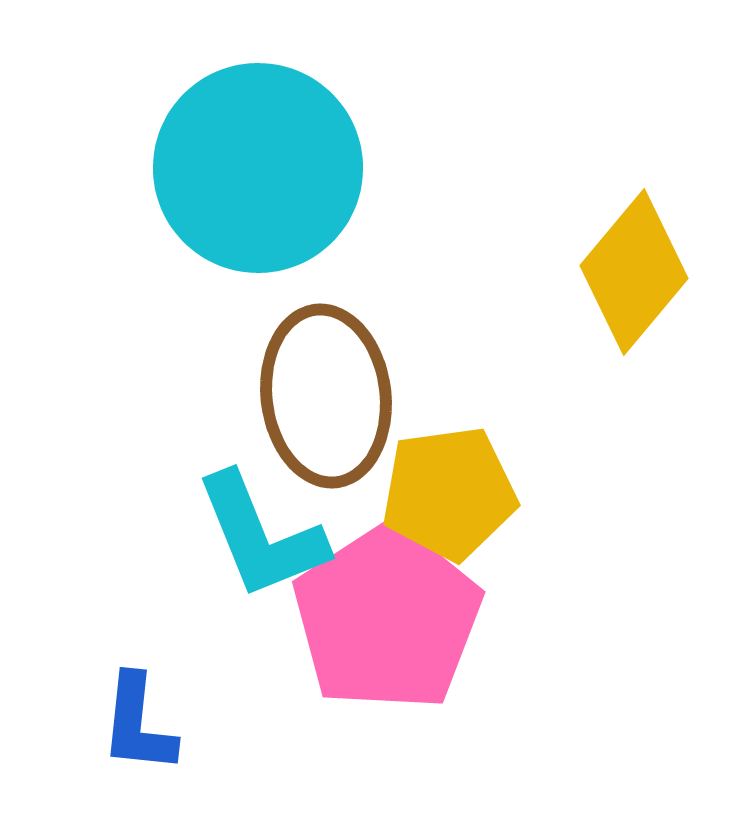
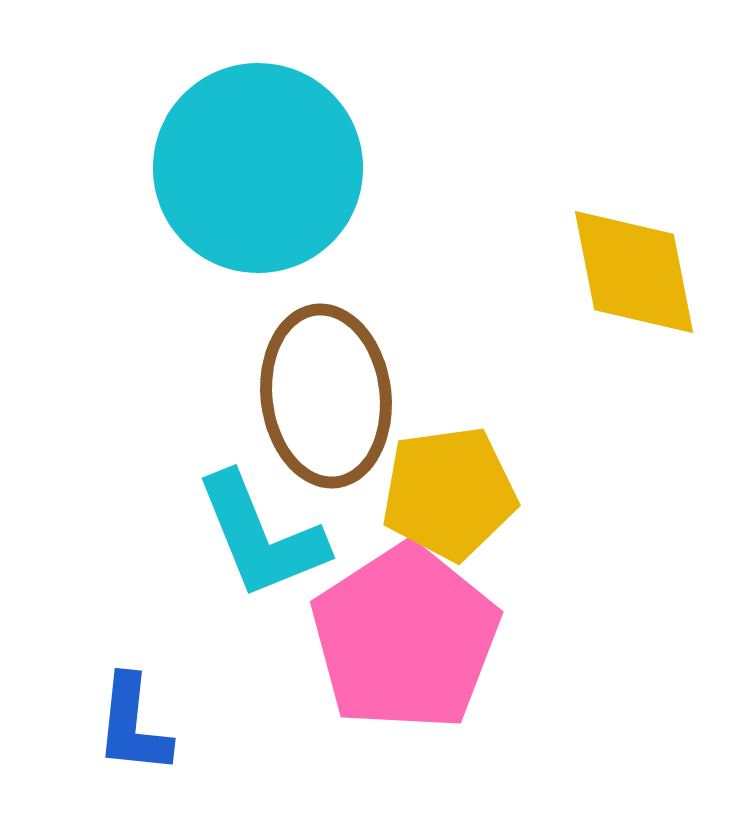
yellow diamond: rotated 51 degrees counterclockwise
pink pentagon: moved 18 px right, 20 px down
blue L-shape: moved 5 px left, 1 px down
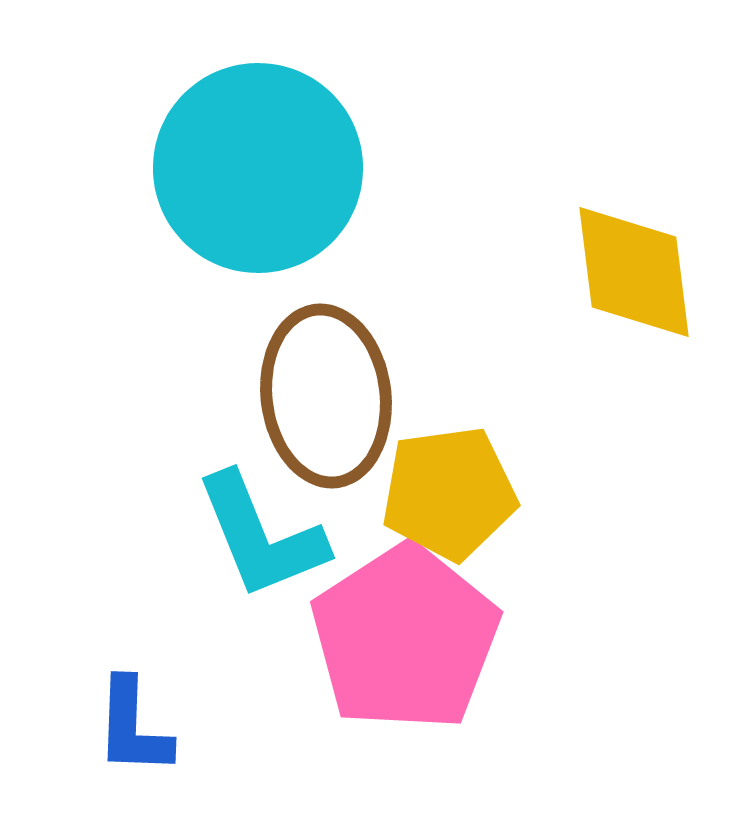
yellow diamond: rotated 4 degrees clockwise
blue L-shape: moved 2 px down; rotated 4 degrees counterclockwise
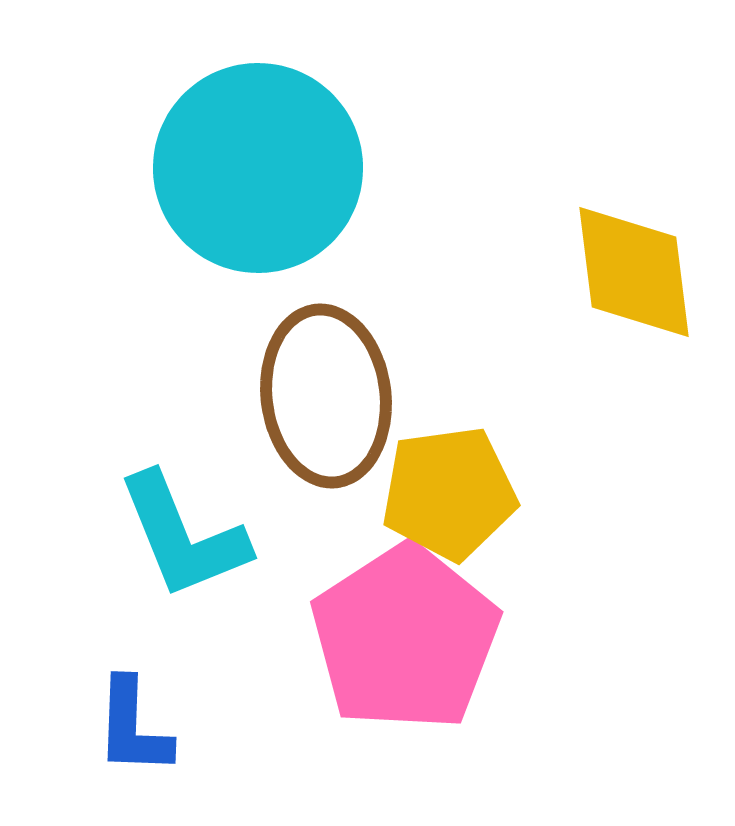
cyan L-shape: moved 78 px left
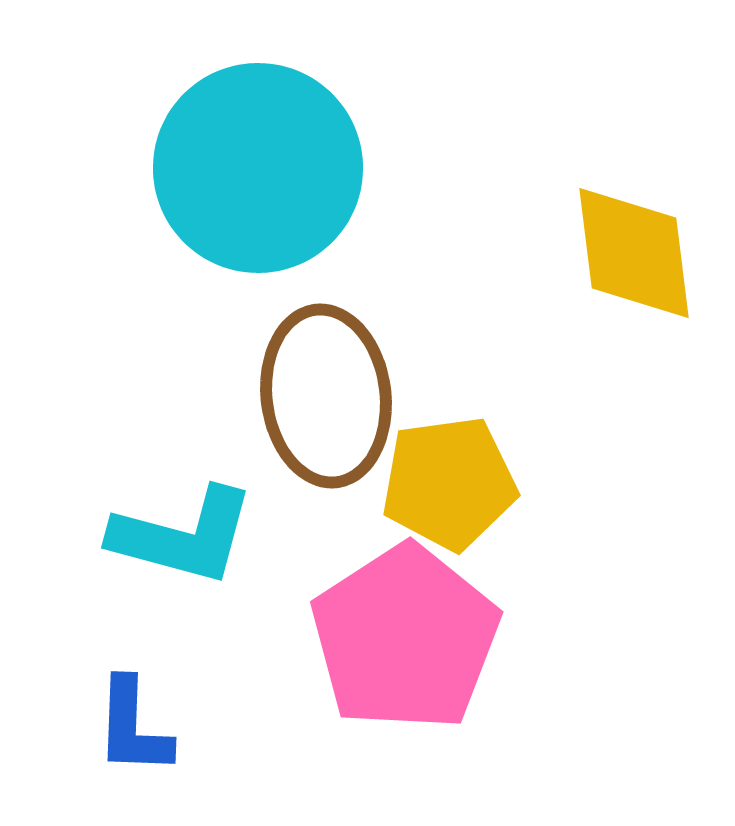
yellow diamond: moved 19 px up
yellow pentagon: moved 10 px up
cyan L-shape: rotated 53 degrees counterclockwise
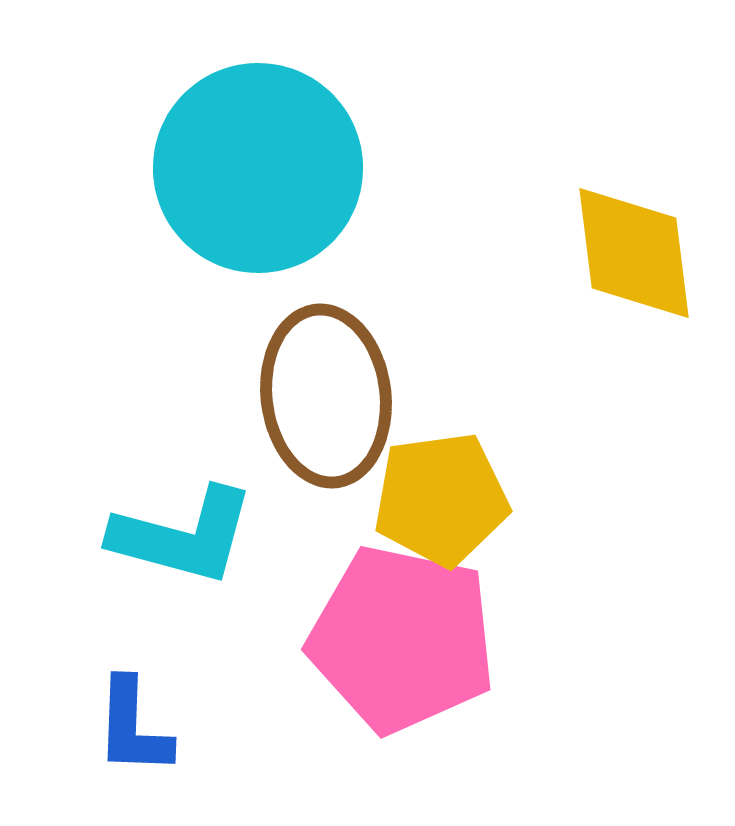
yellow pentagon: moved 8 px left, 16 px down
pink pentagon: moved 3 px left, 1 px down; rotated 27 degrees counterclockwise
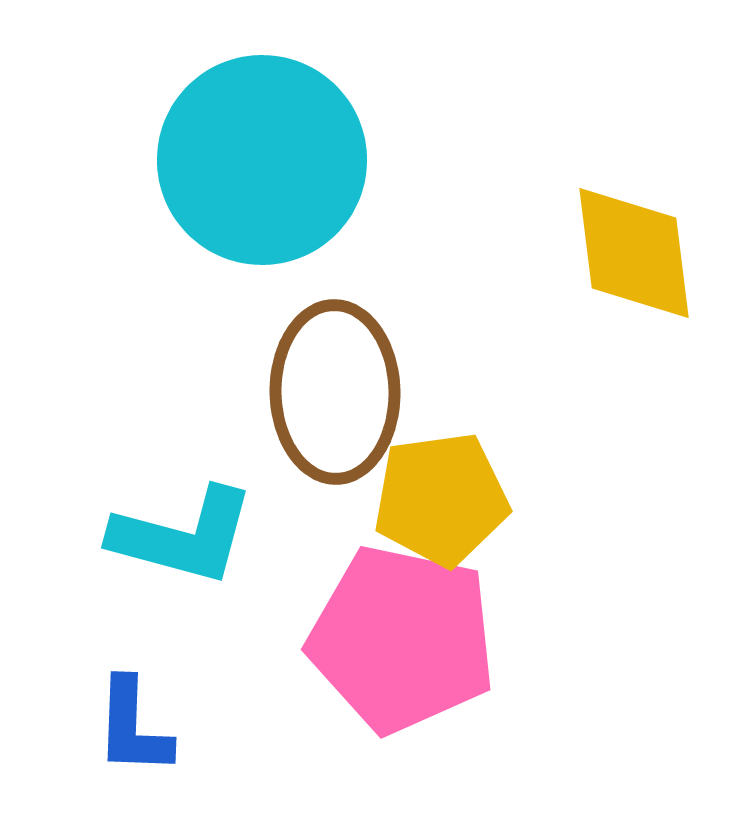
cyan circle: moved 4 px right, 8 px up
brown ellipse: moved 9 px right, 4 px up; rotated 6 degrees clockwise
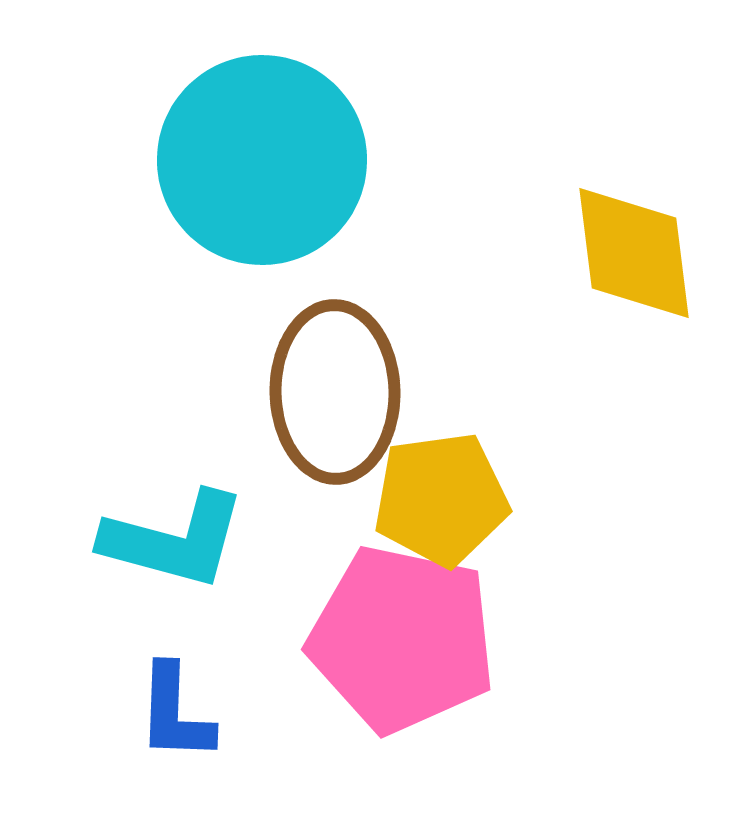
cyan L-shape: moved 9 px left, 4 px down
blue L-shape: moved 42 px right, 14 px up
